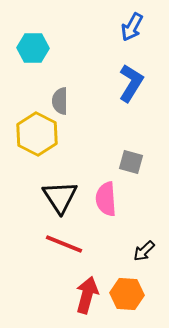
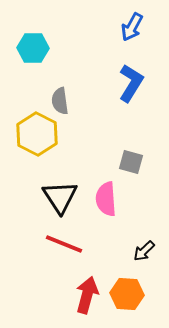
gray semicircle: rotated 8 degrees counterclockwise
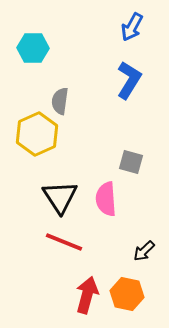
blue L-shape: moved 2 px left, 3 px up
gray semicircle: rotated 16 degrees clockwise
yellow hexagon: rotated 9 degrees clockwise
red line: moved 2 px up
orange hexagon: rotated 8 degrees clockwise
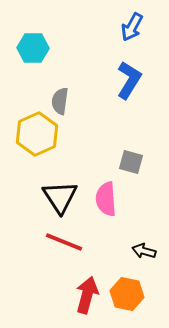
black arrow: rotated 60 degrees clockwise
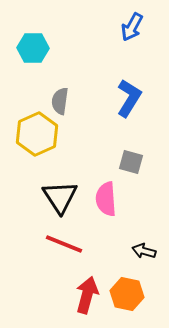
blue L-shape: moved 18 px down
red line: moved 2 px down
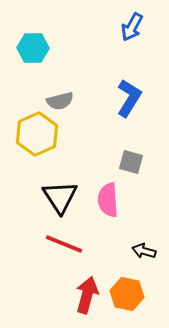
gray semicircle: rotated 112 degrees counterclockwise
pink semicircle: moved 2 px right, 1 px down
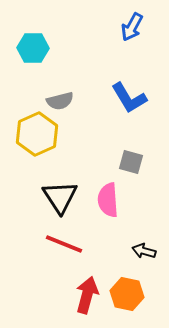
blue L-shape: rotated 117 degrees clockwise
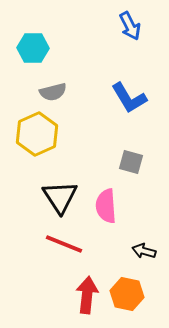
blue arrow: moved 2 px left, 1 px up; rotated 56 degrees counterclockwise
gray semicircle: moved 7 px left, 9 px up
pink semicircle: moved 2 px left, 6 px down
red arrow: rotated 9 degrees counterclockwise
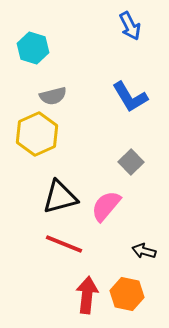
cyan hexagon: rotated 16 degrees clockwise
gray semicircle: moved 4 px down
blue L-shape: moved 1 px right, 1 px up
gray square: rotated 30 degrees clockwise
black triangle: rotated 48 degrees clockwise
pink semicircle: rotated 44 degrees clockwise
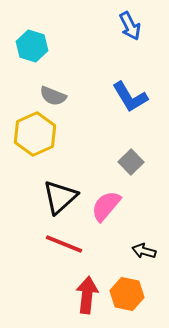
cyan hexagon: moved 1 px left, 2 px up
gray semicircle: rotated 36 degrees clockwise
yellow hexagon: moved 2 px left
black triangle: rotated 27 degrees counterclockwise
